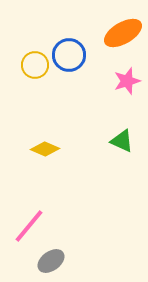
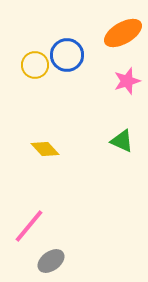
blue circle: moved 2 px left
yellow diamond: rotated 24 degrees clockwise
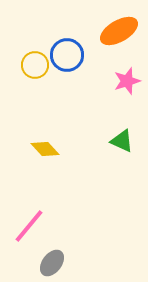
orange ellipse: moved 4 px left, 2 px up
gray ellipse: moved 1 px right, 2 px down; rotated 16 degrees counterclockwise
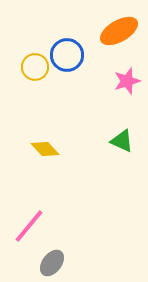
yellow circle: moved 2 px down
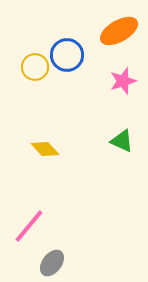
pink star: moved 4 px left
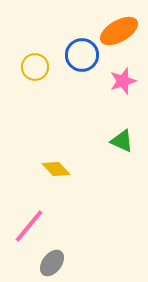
blue circle: moved 15 px right
yellow diamond: moved 11 px right, 20 px down
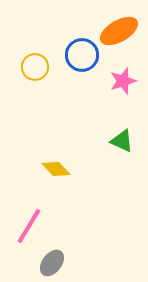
pink line: rotated 9 degrees counterclockwise
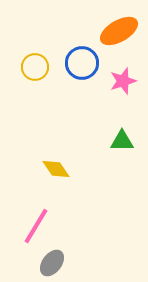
blue circle: moved 8 px down
green triangle: rotated 25 degrees counterclockwise
yellow diamond: rotated 8 degrees clockwise
pink line: moved 7 px right
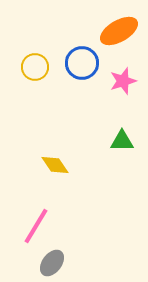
yellow diamond: moved 1 px left, 4 px up
